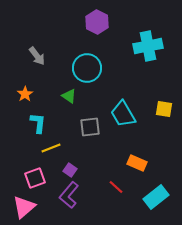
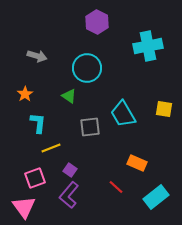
gray arrow: rotated 36 degrees counterclockwise
pink triangle: rotated 25 degrees counterclockwise
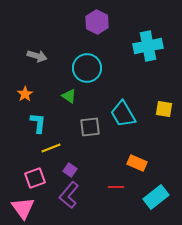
red line: rotated 42 degrees counterclockwise
pink triangle: moved 1 px left, 1 px down
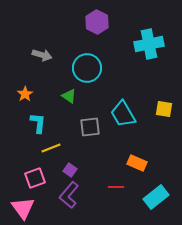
cyan cross: moved 1 px right, 2 px up
gray arrow: moved 5 px right, 1 px up
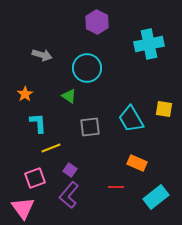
cyan trapezoid: moved 8 px right, 5 px down
cyan L-shape: rotated 10 degrees counterclockwise
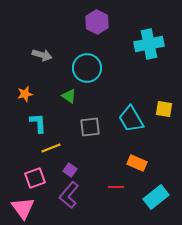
orange star: rotated 21 degrees clockwise
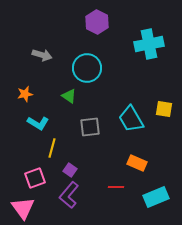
cyan L-shape: rotated 125 degrees clockwise
yellow line: moved 1 px right; rotated 54 degrees counterclockwise
cyan rectangle: rotated 15 degrees clockwise
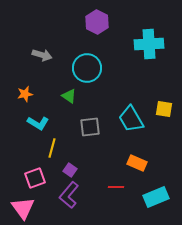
cyan cross: rotated 8 degrees clockwise
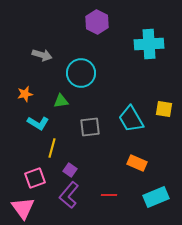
cyan circle: moved 6 px left, 5 px down
green triangle: moved 8 px left, 5 px down; rotated 42 degrees counterclockwise
red line: moved 7 px left, 8 px down
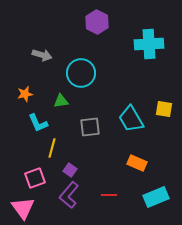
cyan L-shape: rotated 35 degrees clockwise
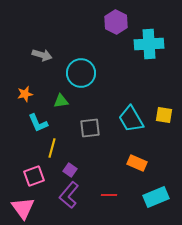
purple hexagon: moved 19 px right
yellow square: moved 6 px down
gray square: moved 1 px down
pink square: moved 1 px left, 2 px up
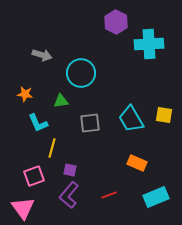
orange star: rotated 21 degrees clockwise
gray square: moved 5 px up
purple square: rotated 24 degrees counterclockwise
red line: rotated 21 degrees counterclockwise
